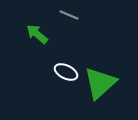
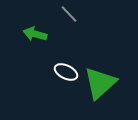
gray line: moved 1 px up; rotated 24 degrees clockwise
green arrow: moved 2 px left; rotated 25 degrees counterclockwise
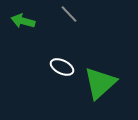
green arrow: moved 12 px left, 13 px up
white ellipse: moved 4 px left, 5 px up
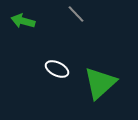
gray line: moved 7 px right
white ellipse: moved 5 px left, 2 px down
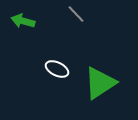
green triangle: rotated 9 degrees clockwise
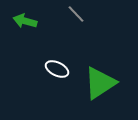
green arrow: moved 2 px right
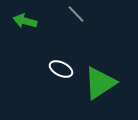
white ellipse: moved 4 px right
